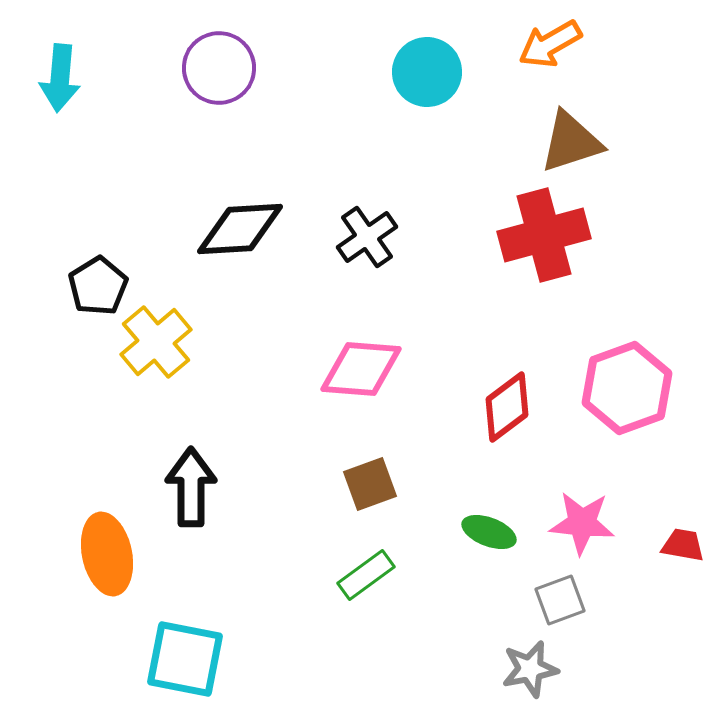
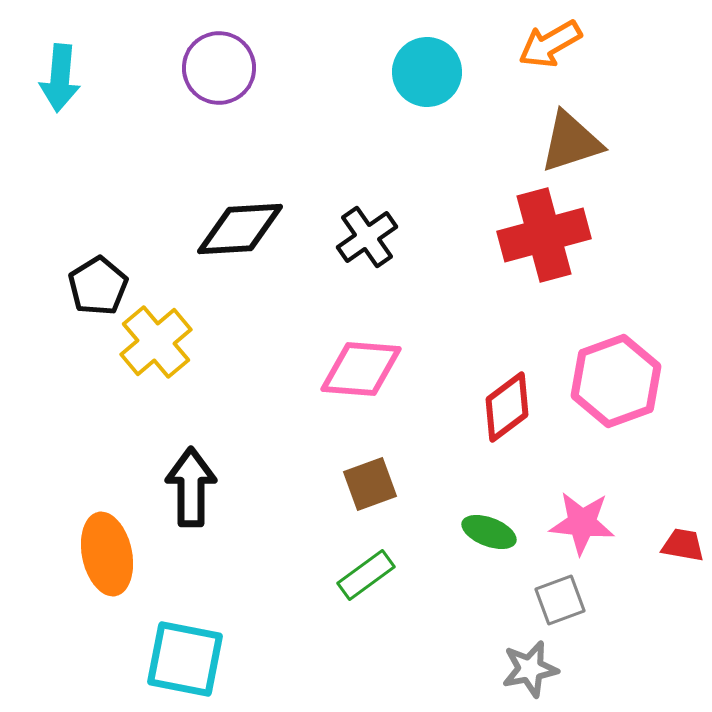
pink hexagon: moved 11 px left, 7 px up
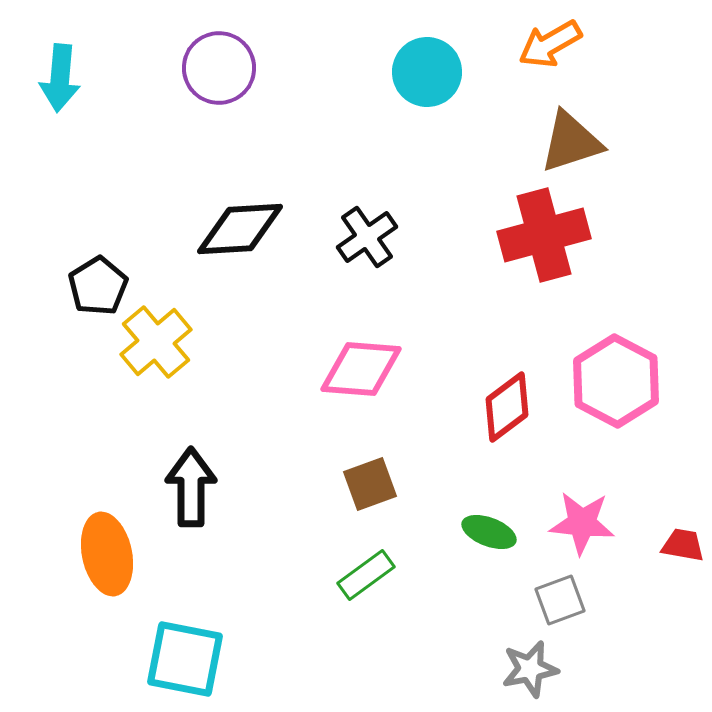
pink hexagon: rotated 12 degrees counterclockwise
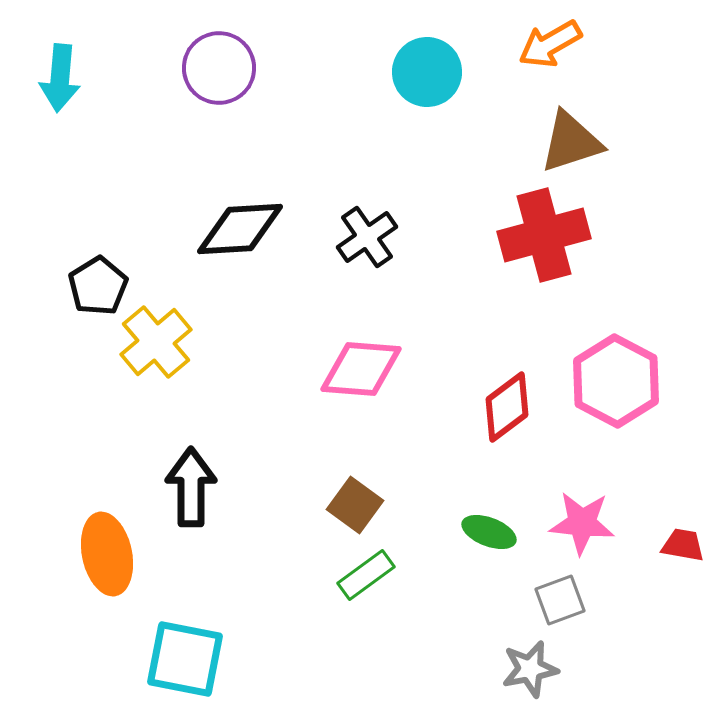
brown square: moved 15 px left, 21 px down; rotated 34 degrees counterclockwise
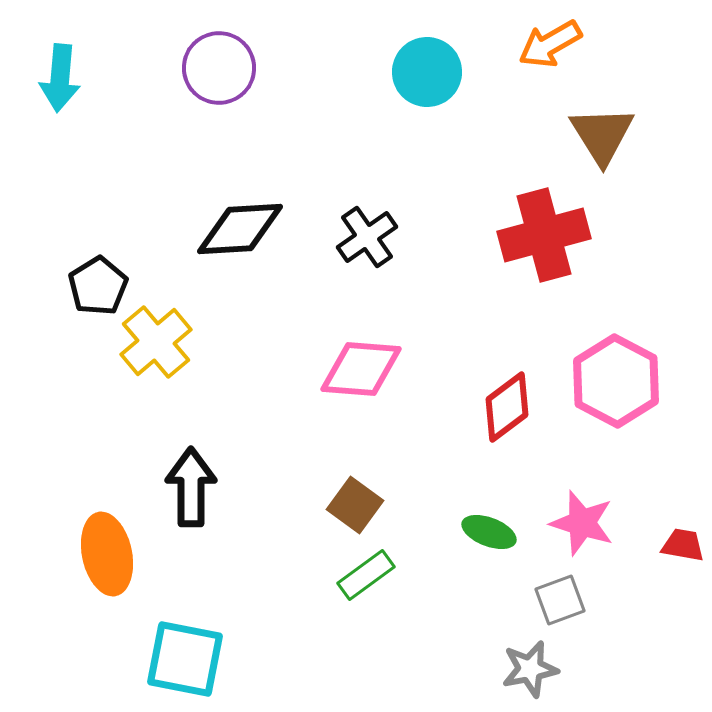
brown triangle: moved 31 px right, 7 px up; rotated 44 degrees counterclockwise
pink star: rotated 12 degrees clockwise
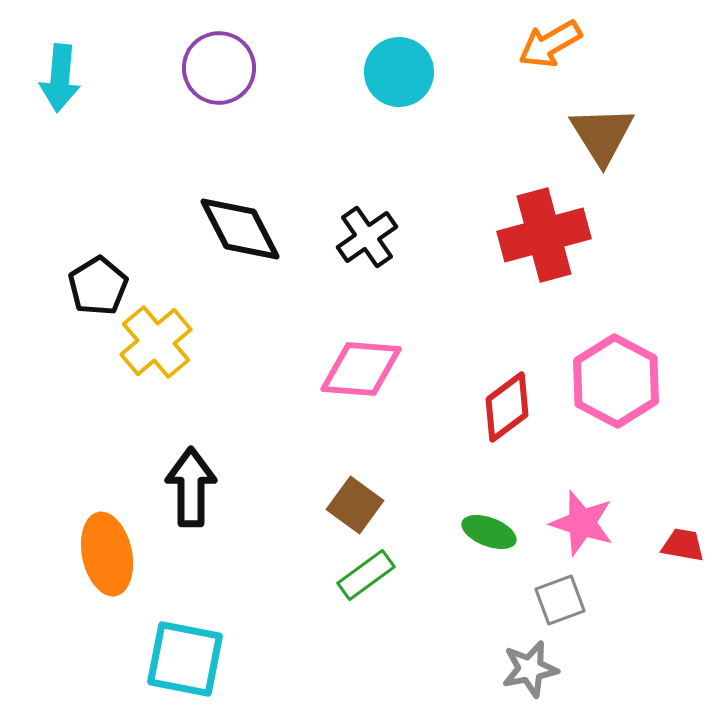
cyan circle: moved 28 px left
black diamond: rotated 66 degrees clockwise
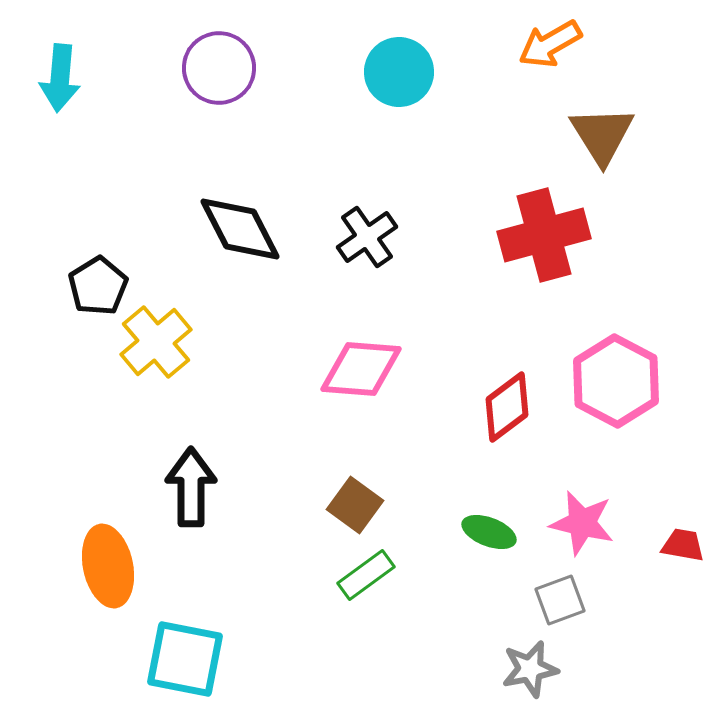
pink star: rotated 4 degrees counterclockwise
orange ellipse: moved 1 px right, 12 px down
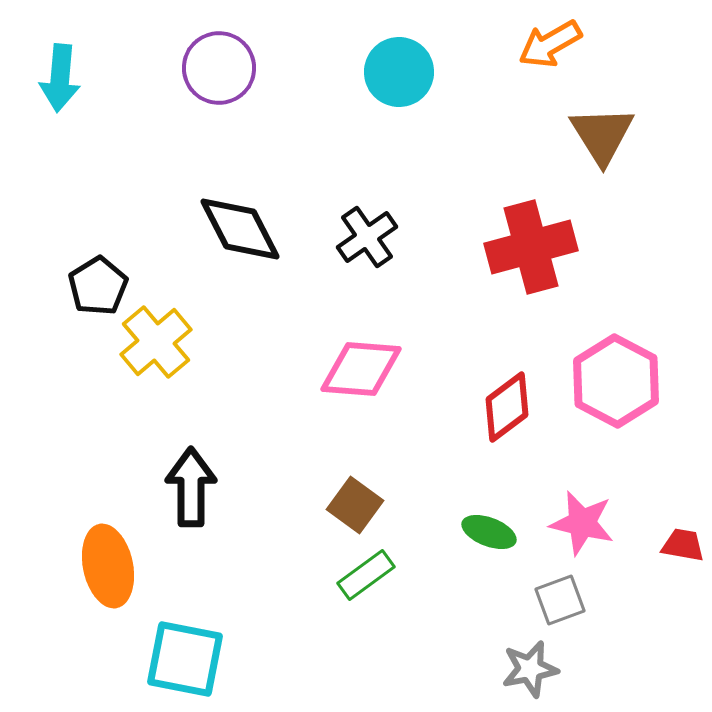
red cross: moved 13 px left, 12 px down
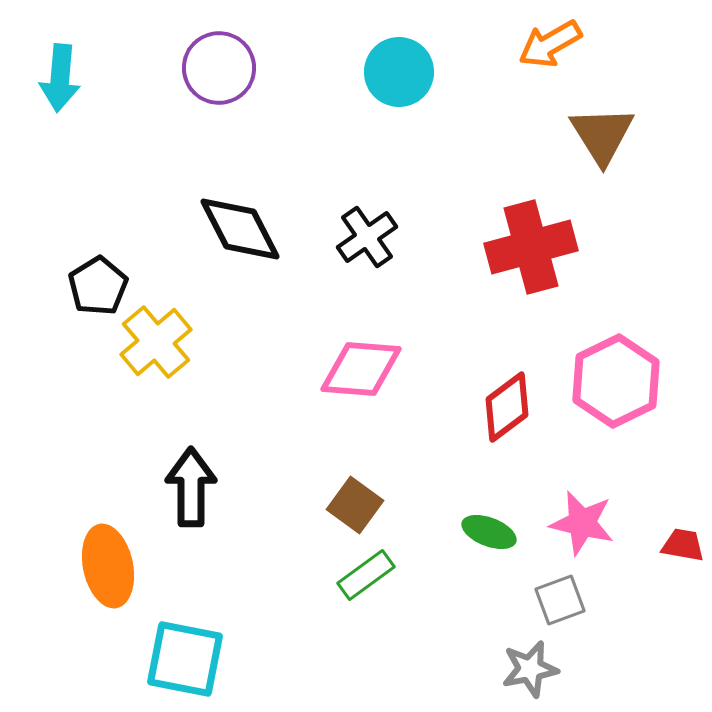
pink hexagon: rotated 6 degrees clockwise
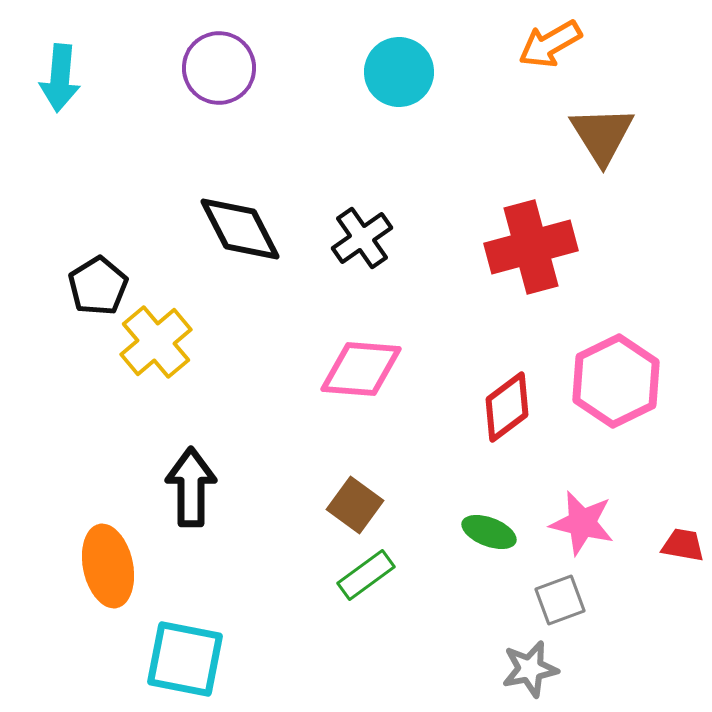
black cross: moved 5 px left, 1 px down
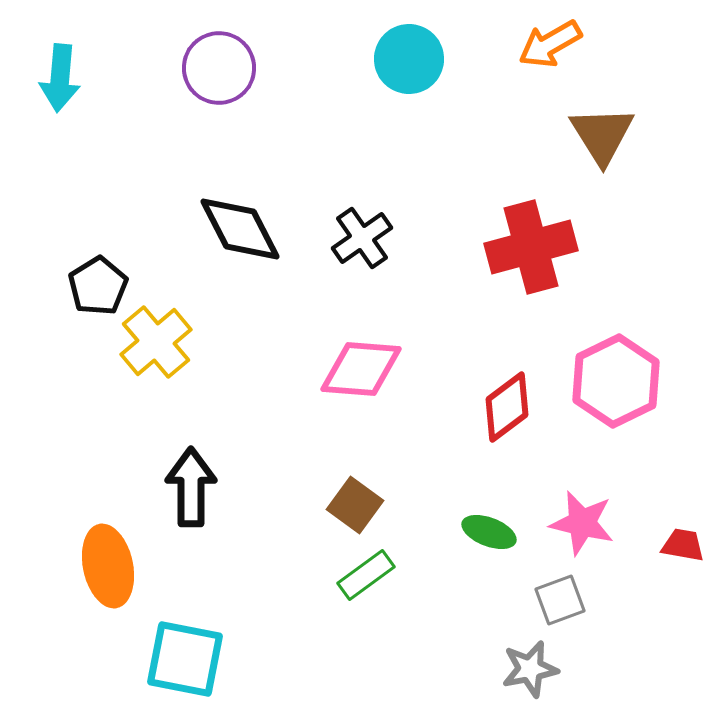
cyan circle: moved 10 px right, 13 px up
